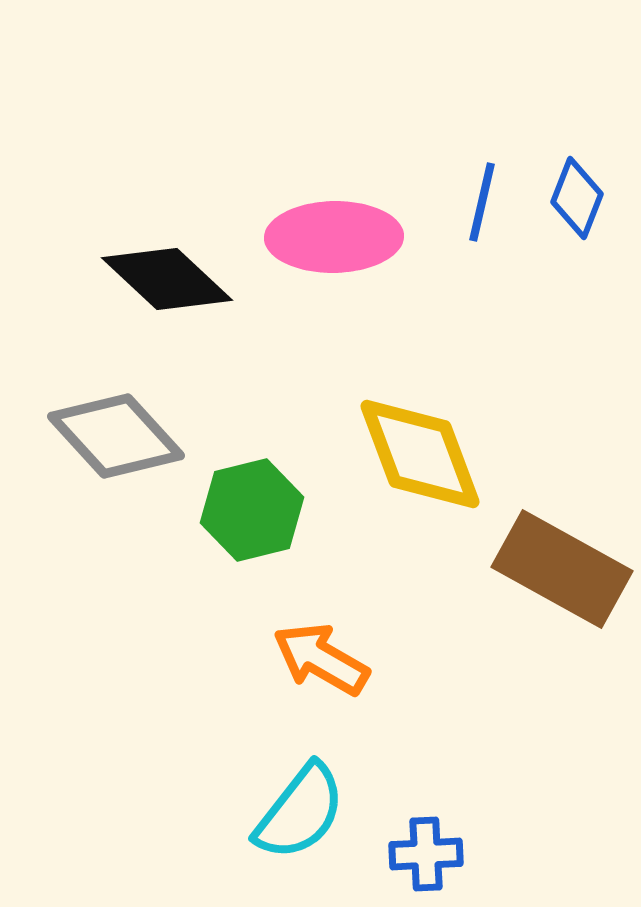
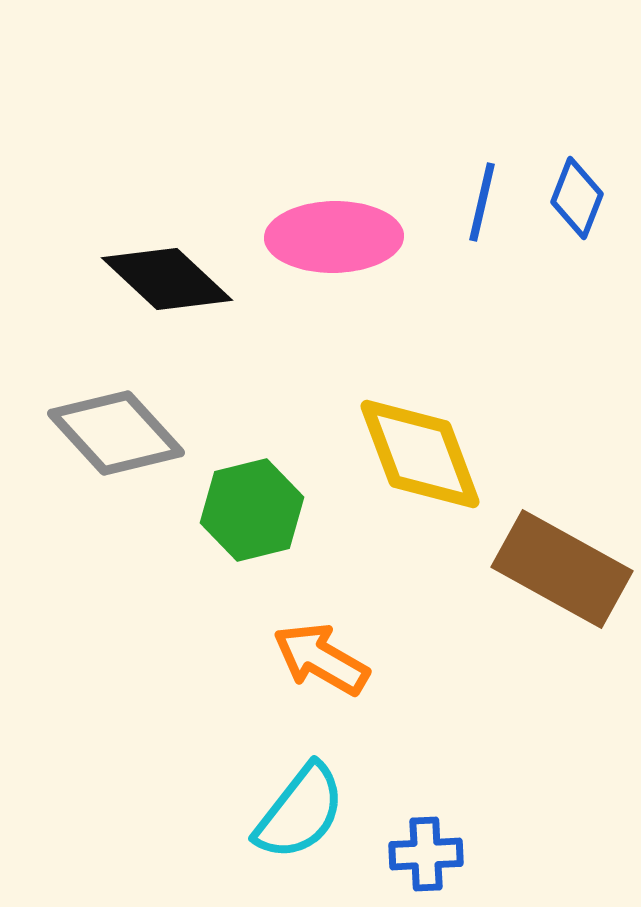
gray diamond: moved 3 px up
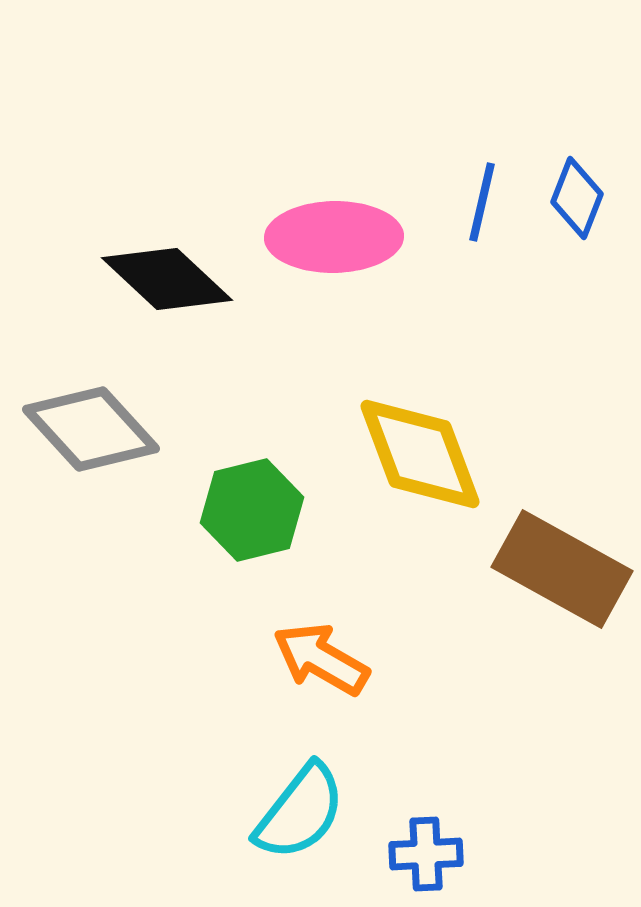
gray diamond: moved 25 px left, 4 px up
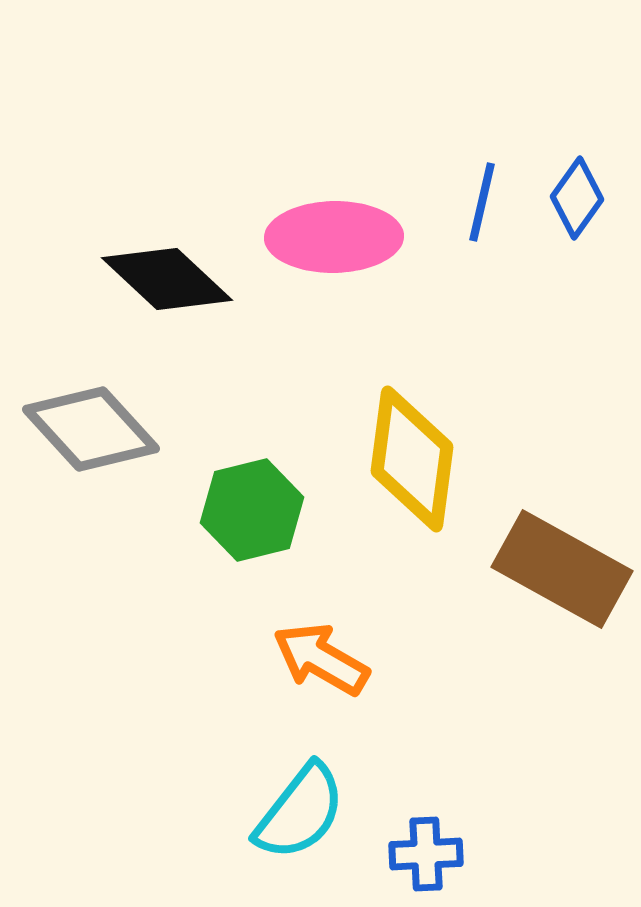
blue diamond: rotated 14 degrees clockwise
yellow diamond: moved 8 px left, 5 px down; rotated 28 degrees clockwise
